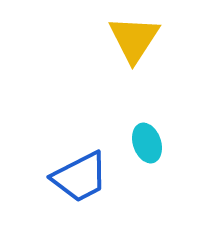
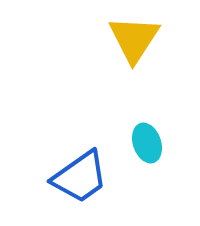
blue trapezoid: rotated 8 degrees counterclockwise
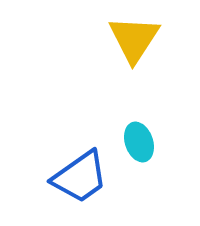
cyan ellipse: moved 8 px left, 1 px up
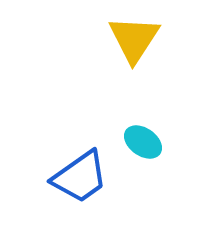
cyan ellipse: moved 4 px right; rotated 36 degrees counterclockwise
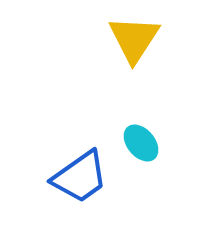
cyan ellipse: moved 2 px left, 1 px down; rotated 15 degrees clockwise
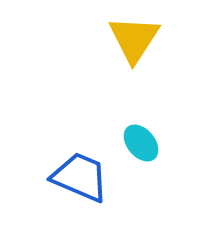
blue trapezoid: rotated 122 degrees counterclockwise
